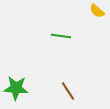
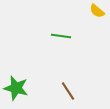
green star: rotated 10 degrees clockwise
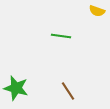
yellow semicircle: rotated 21 degrees counterclockwise
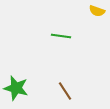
brown line: moved 3 px left
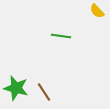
yellow semicircle: rotated 28 degrees clockwise
brown line: moved 21 px left, 1 px down
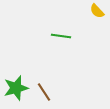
green star: rotated 30 degrees counterclockwise
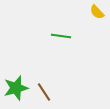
yellow semicircle: moved 1 px down
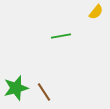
yellow semicircle: moved 1 px left; rotated 98 degrees counterclockwise
green line: rotated 18 degrees counterclockwise
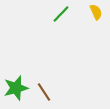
yellow semicircle: rotated 63 degrees counterclockwise
green line: moved 22 px up; rotated 36 degrees counterclockwise
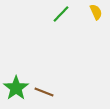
green star: rotated 20 degrees counterclockwise
brown line: rotated 36 degrees counterclockwise
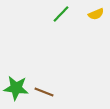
yellow semicircle: moved 2 px down; rotated 91 degrees clockwise
green star: rotated 30 degrees counterclockwise
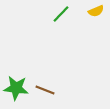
yellow semicircle: moved 3 px up
brown line: moved 1 px right, 2 px up
